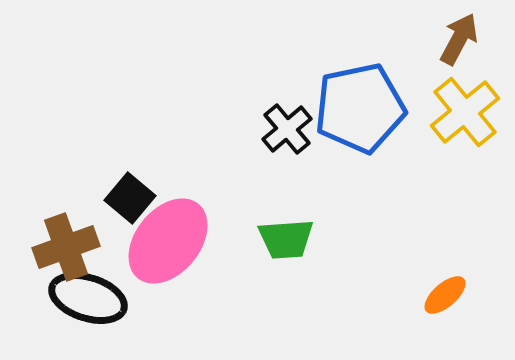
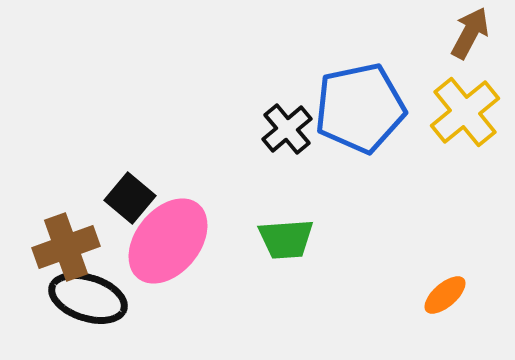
brown arrow: moved 11 px right, 6 px up
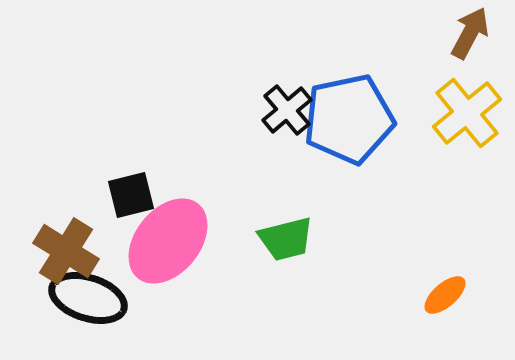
blue pentagon: moved 11 px left, 11 px down
yellow cross: moved 2 px right, 1 px down
black cross: moved 19 px up
black square: moved 1 px right, 3 px up; rotated 36 degrees clockwise
green trapezoid: rotated 10 degrees counterclockwise
brown cross: moved 4 px down; rotated 38 degrees counterclockwise
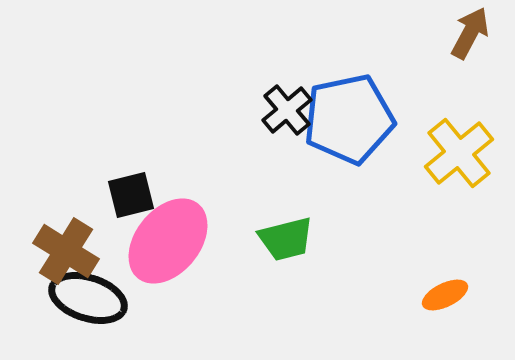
yellow cross: moved 8 px left, 40 px down
orange ellipse: rotated 15 degrees clockwise
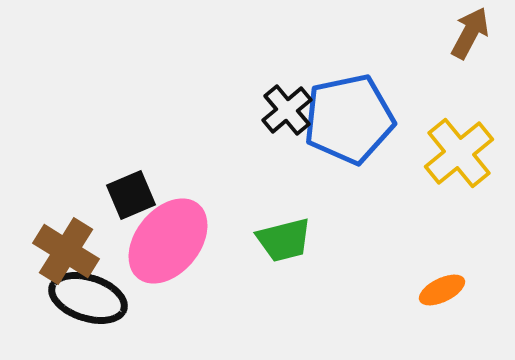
black square: rotated 9 degrees counterclockwise
green trapezoid: moved 2 px left, 1 px down
orange ellipse: moved 3 px left, 5 px up
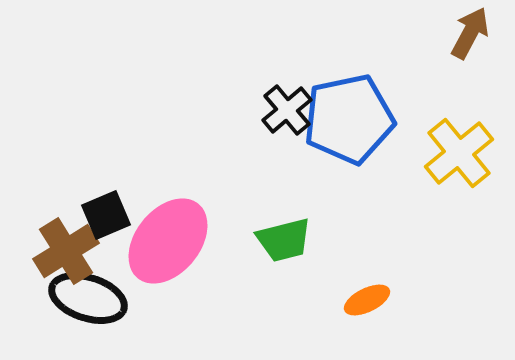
black square: moved 25 px left, 20 px down
brown cross: rotated 26 degrees clockwise
orange ellipse: moved 75 px left, 10 px down
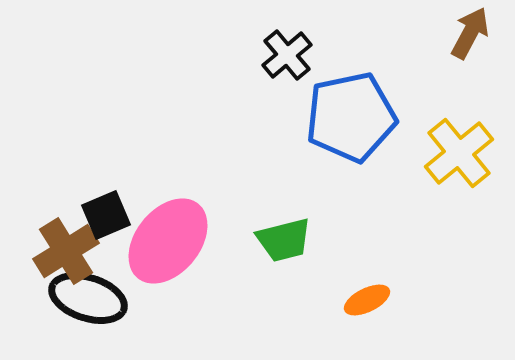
black cross: moved 55 px up
blue pentagon: moved 2 px right, 2 px up
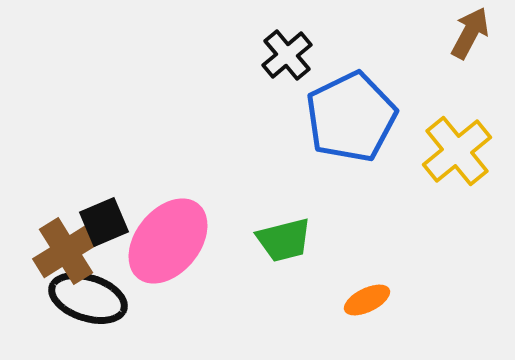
blue pentagon: rotated 14 degrees counterclockwise
yellow cross: moved 2 px left, 2 px up
black square: moved 2 px left, 7 px down
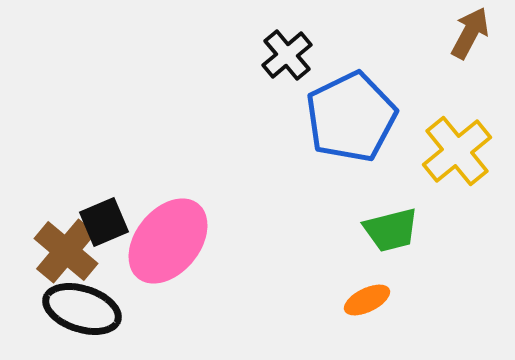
green trapezoid: moved 107 px right, 10 px up
brown cross: rotated 18 degrees counterclockwise
black ellipse: moved 6 px left, 11 px down
